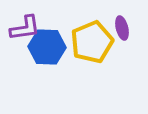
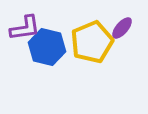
purple ellipse: rotated 55 degrees clockwise
blue hexagon: rotated 12 degrees clockwise
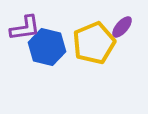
purple ellipse: moved 1 px up
yellow pentagon: moved 2 px right, 1 px down
